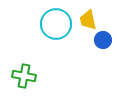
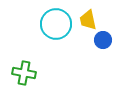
green cross: moved 3 px up
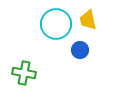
blue circle: moved 23 px left, 10 px down
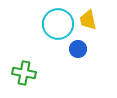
cyan circle: moved 2 px right
blue circle: moved 2 px left, 1 px up
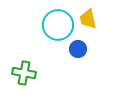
yellow trapezoid: moved 1 px up
cyan circle: moved 1 px down
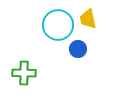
green cross: rotated 10 degrees counterclockwise
